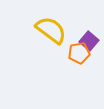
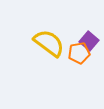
yellow semicircle: moved 2 px left, 13 px down
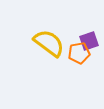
purple square: rotated 30 degrees clockwise
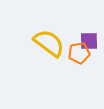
purple square: rotated 18 degrees clockwise
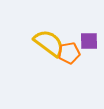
orange pentagon: moved 10 px left
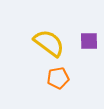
orange pentagon: moved 11 px left, 25 px down
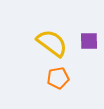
yellow semicircle: moved 3 px right
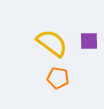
orange pentagon: rotated 20 degrees clockwise
